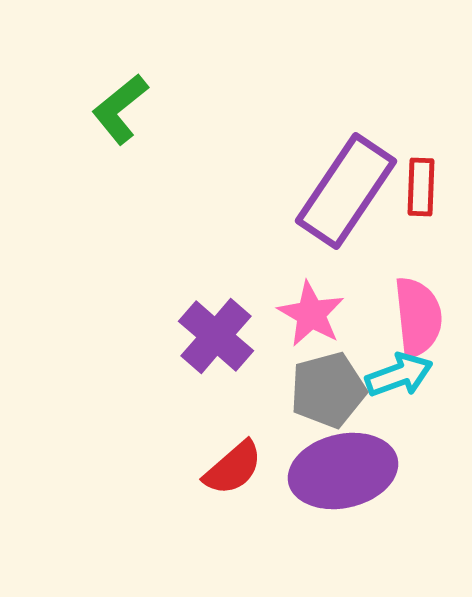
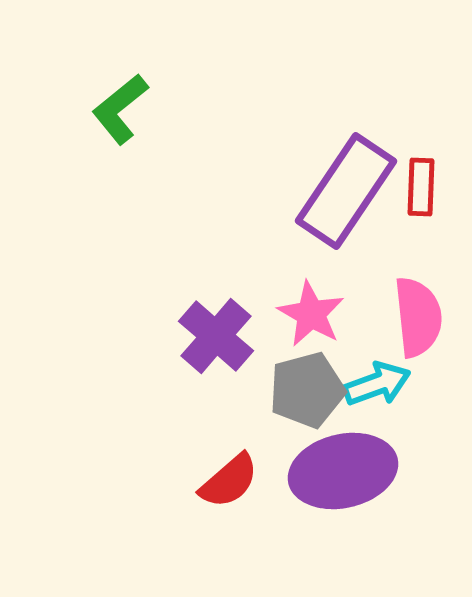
cyan arrow: moved 22 px left, 9 px down
gray pentagon: moved 21 px left
red semicircle: moved 4 px left, 13 px down
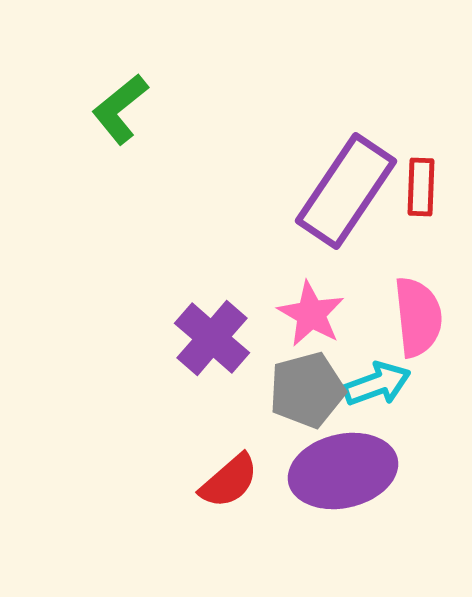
purple cross: moved 4 px left, 2 px down
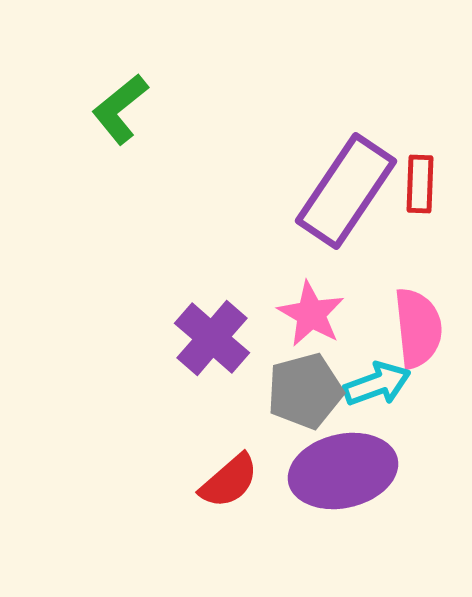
red rectangle: moved 1 px left, 3 px up
pink semicircle: moved 11 px down
gray pentagon: moved 2 px left, 1 px down
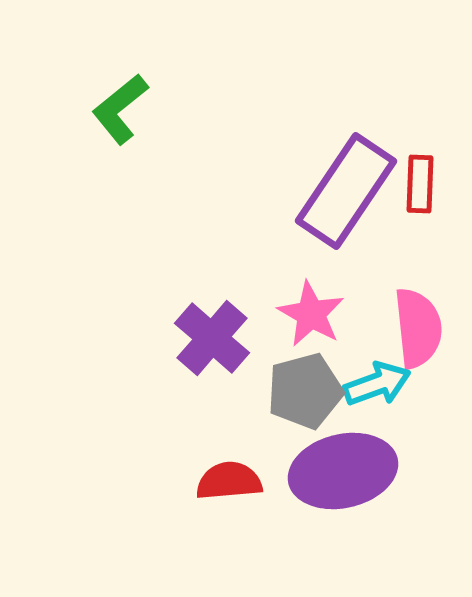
red semicircle: rotated 144 degrees counterclockwise
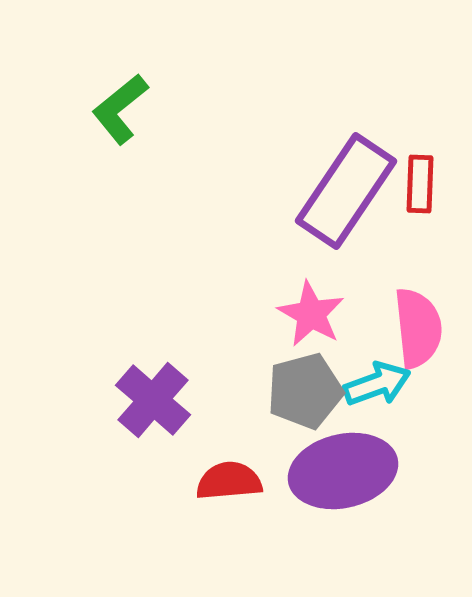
purple cross: moved 59 px left, 62 px down
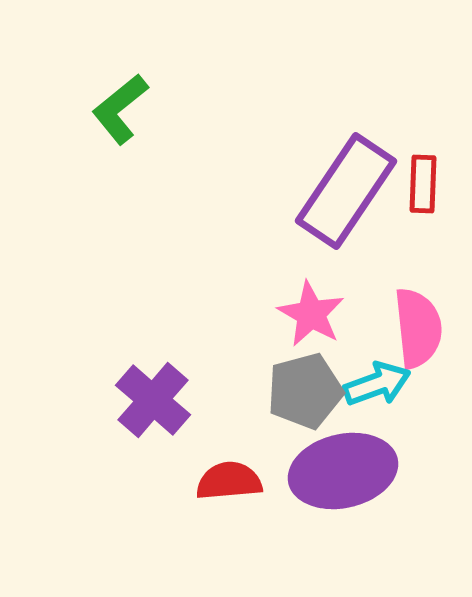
red rectangle: moved 3 px right
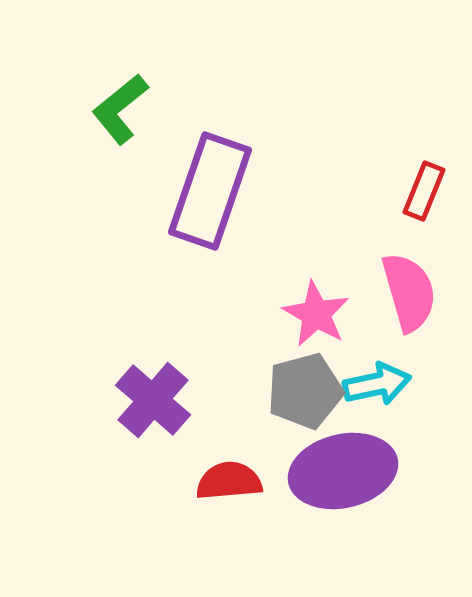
red rectangle: moved 1 px right, 7 px down; rotated 20 degrees clockwise
purple rectangle: moved 136 px left; rotated 15 degrees counterclockwise
pink star: moved 5 px right
pink semicircle: moved 9 px left, 36 px up; rotated 10 degrees counterclockwise
cyan arrow: rotated 8 degrees clockwise
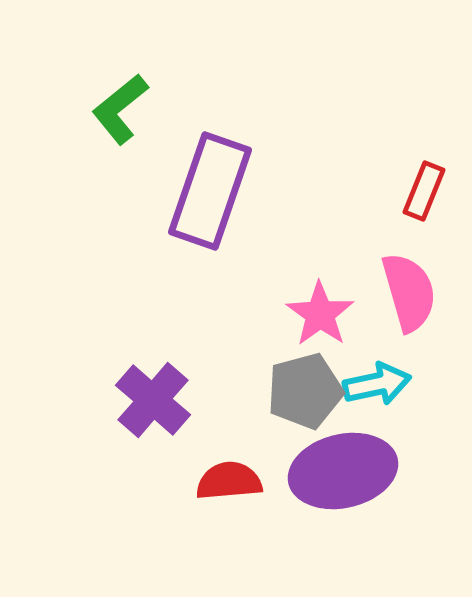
pink star: moved 4 px right; rotated 6 degrees clockwise
